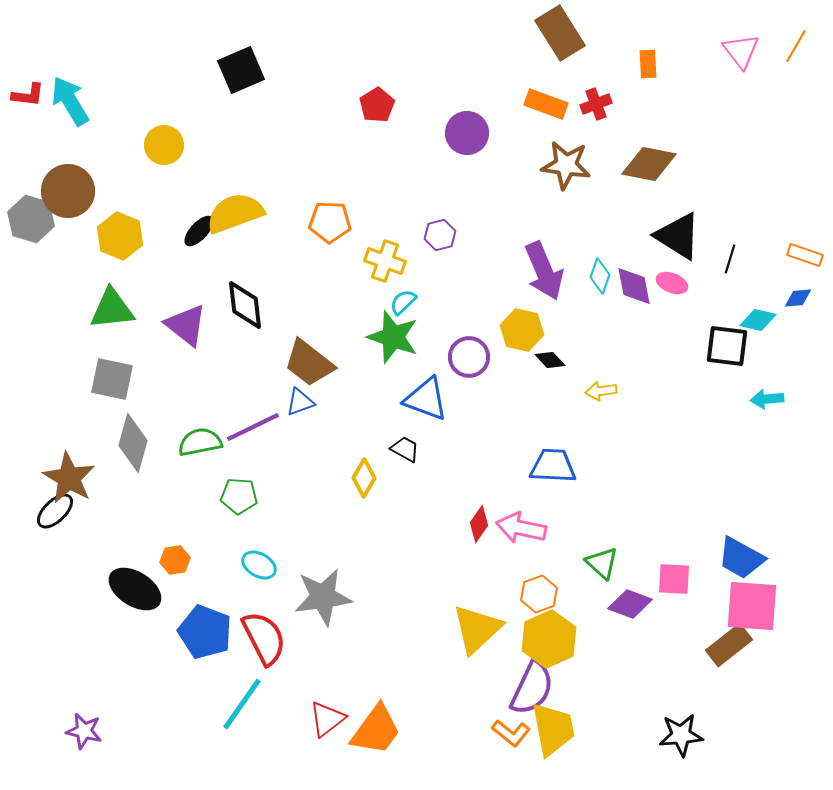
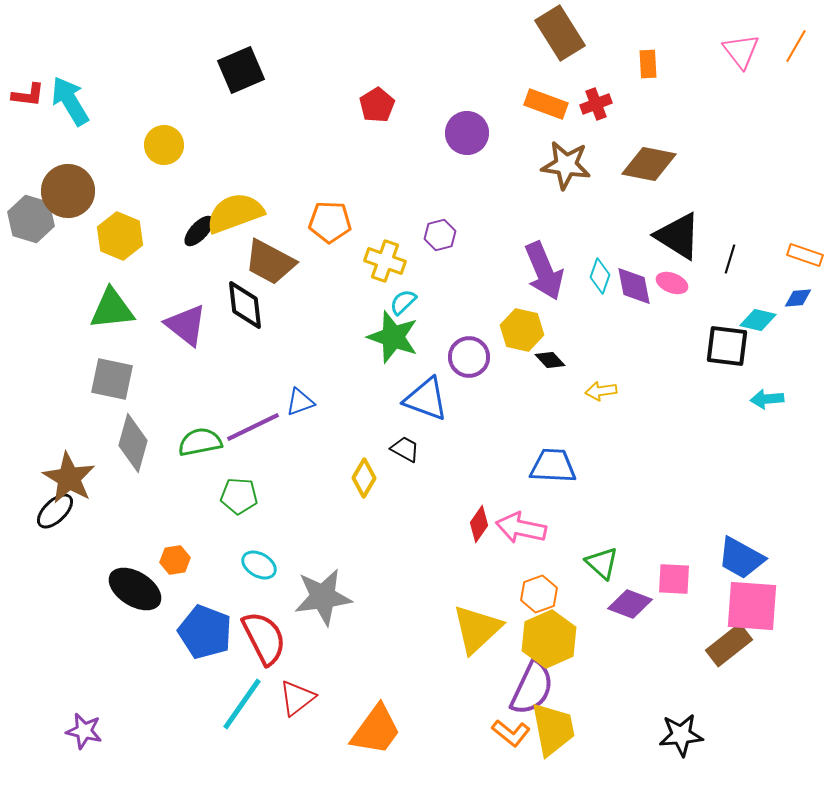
brown trapezoid at (309, 363): moved 39 px left, 101 px up; rotated 10 degrees counterclockwise
red triangle at (327, 719): moved 30 px left, 21 px up
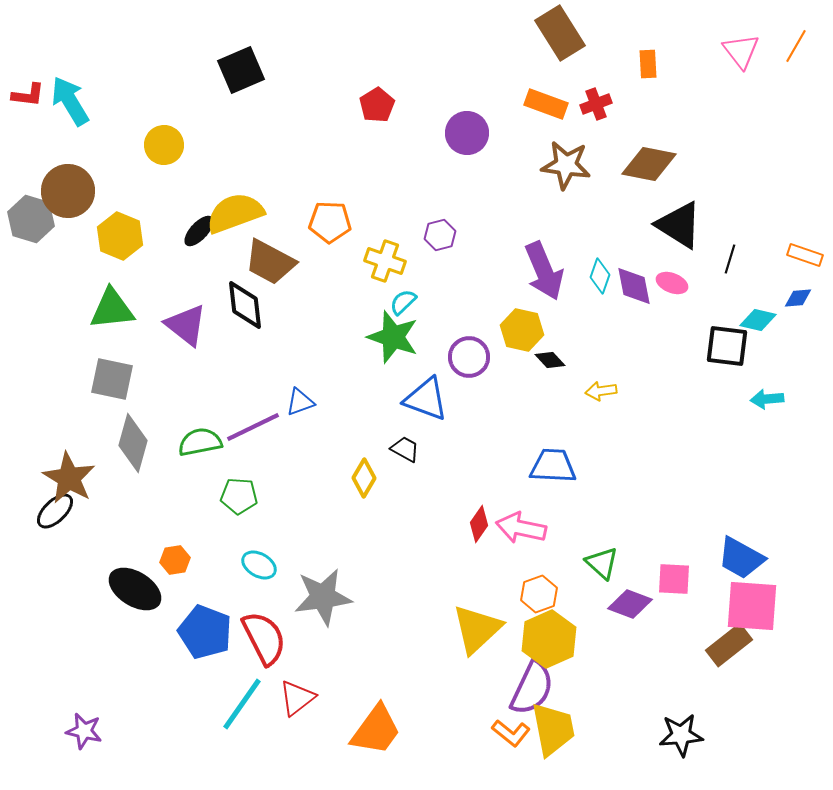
black triangle at (678, 236): moved 1 px right, 11 px up
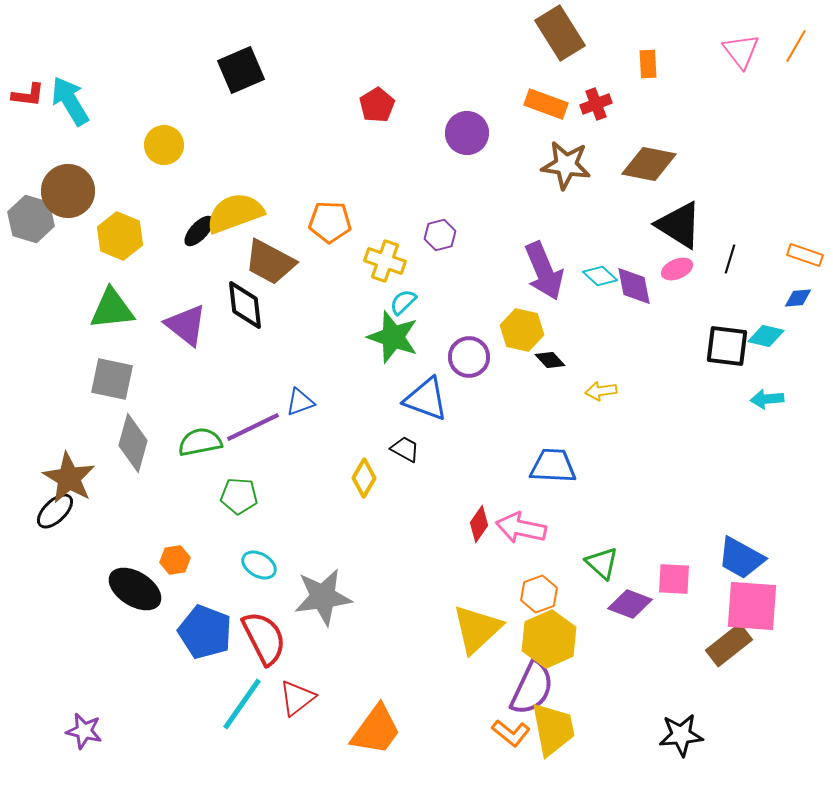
cyan diamond at (600, 276): rotated 68 degrees counterclockwise
pink ellipse at (672, 283): moved 5 px right, 14 px up; rotated 44 degrees counterclockwise
cyan diamond at (758, 320): moved 8 px right, 16 px down
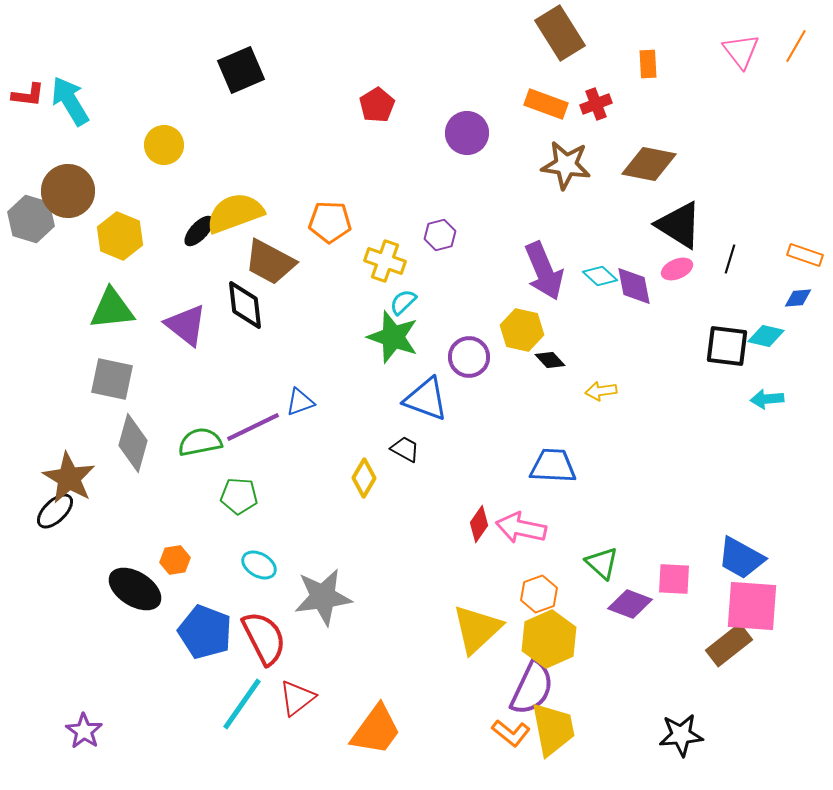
purple star at (84, 731): rotated 21 degrees clockwise
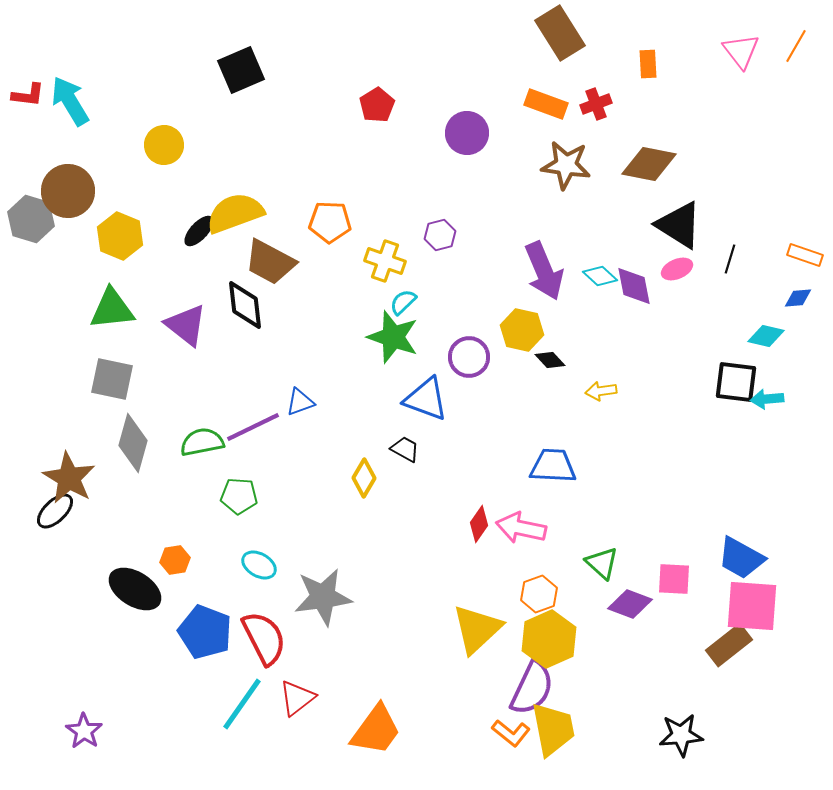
black square at (727, 346): moved 9 px right, 36 px down
green semicircle at (200, 442): moved 2 px right
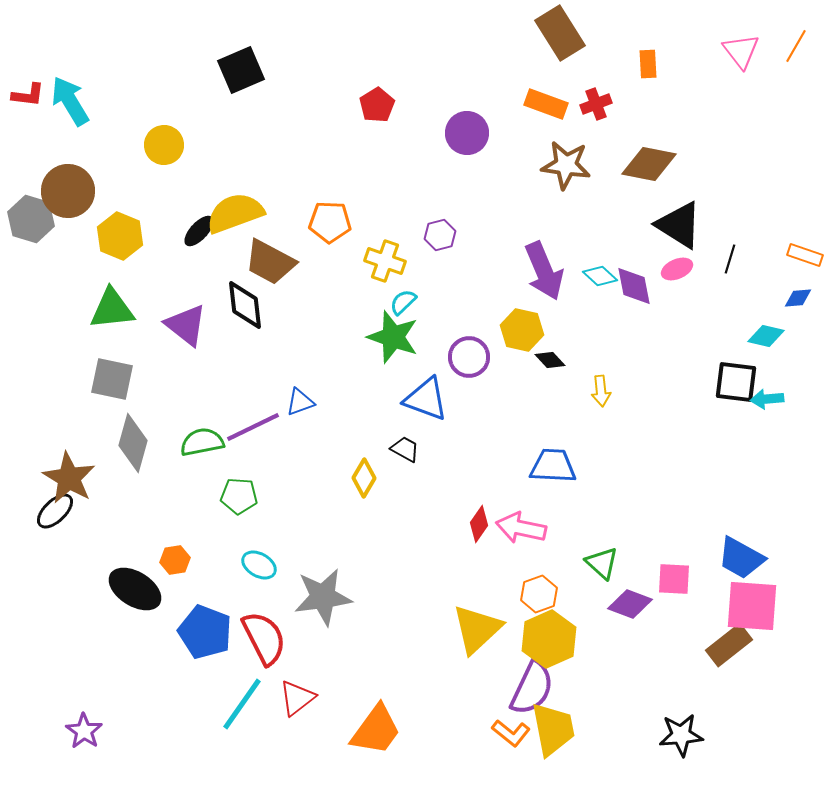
yellow arrow at (601, 391): rotated 88 degrees counterclockwise
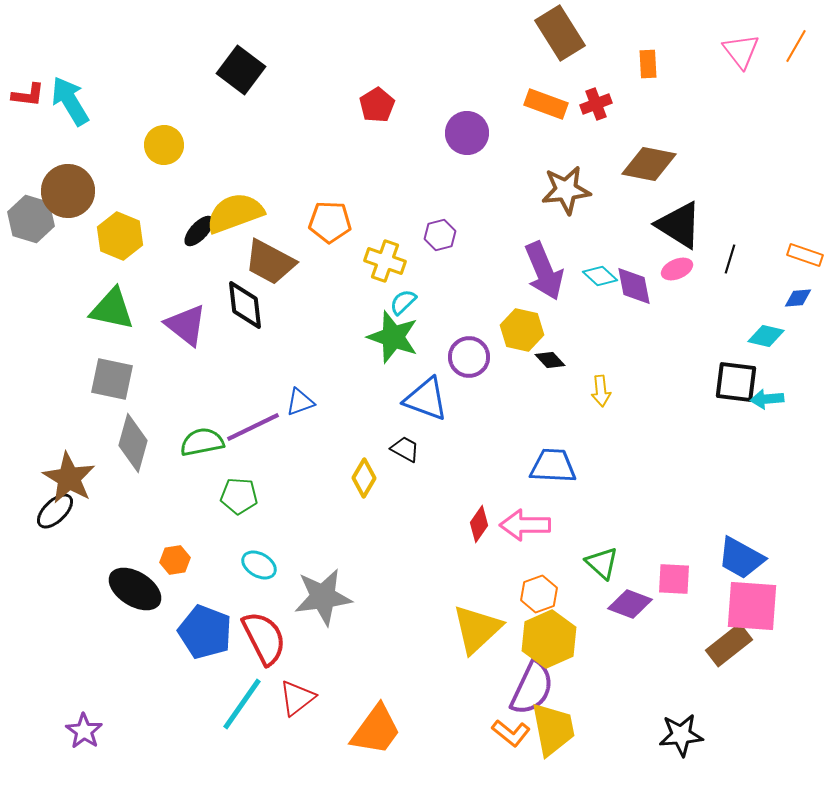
black square at (241, 70): rotated 30 degrees counterclockwise
brown star at (566, 165): moved 25 px down; rotated 15 degrees counterclockwise
green triangle at (112, 309): rotated 18 degrees clockwise
pink arrow at (521, 528): moved 4 px right, 3 px up; rotated 12 degrees counterclockwise
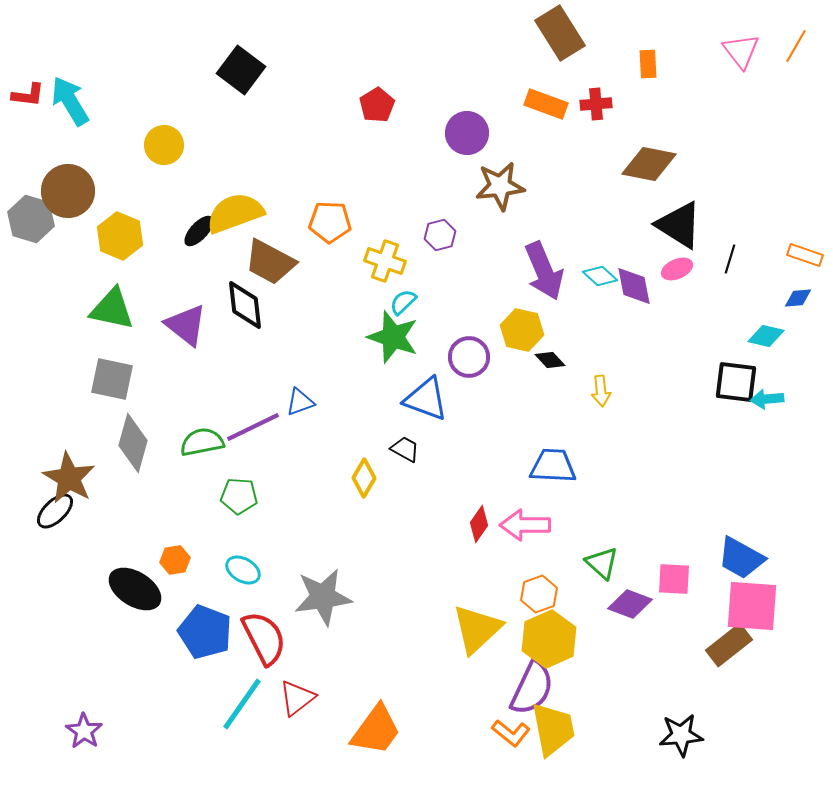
red cross at (596, 104): rotated 16 degrees clockwise
brown star at (566, 190): moved 66 px left, 4 px up
cyan ellipse at (259, 565): moved 16 px left, 5 px down
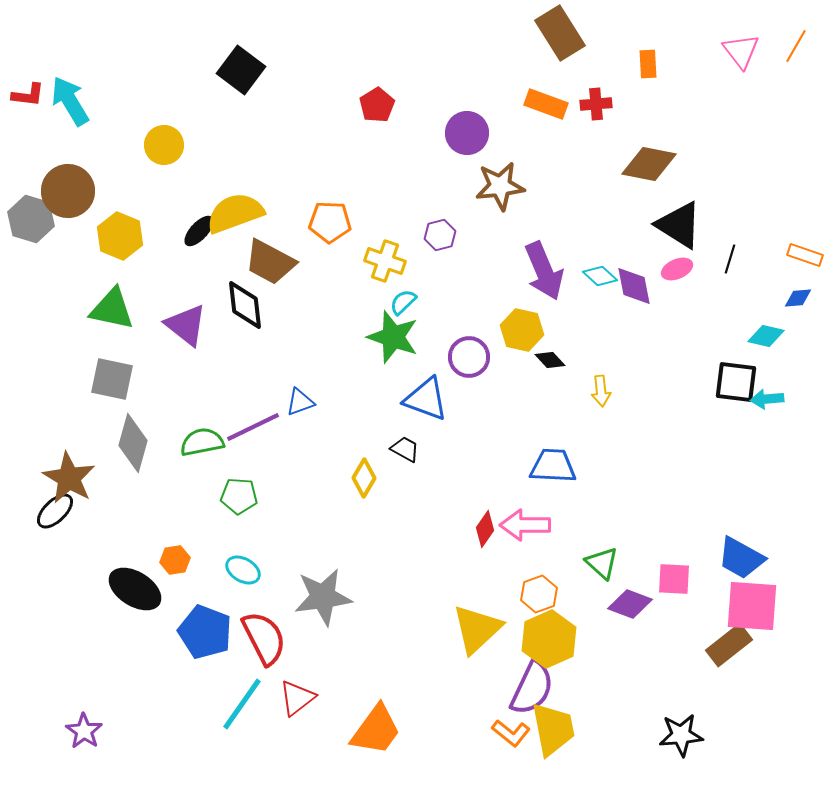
red diamond at (479, 524): moved 6 px right, 5 px down
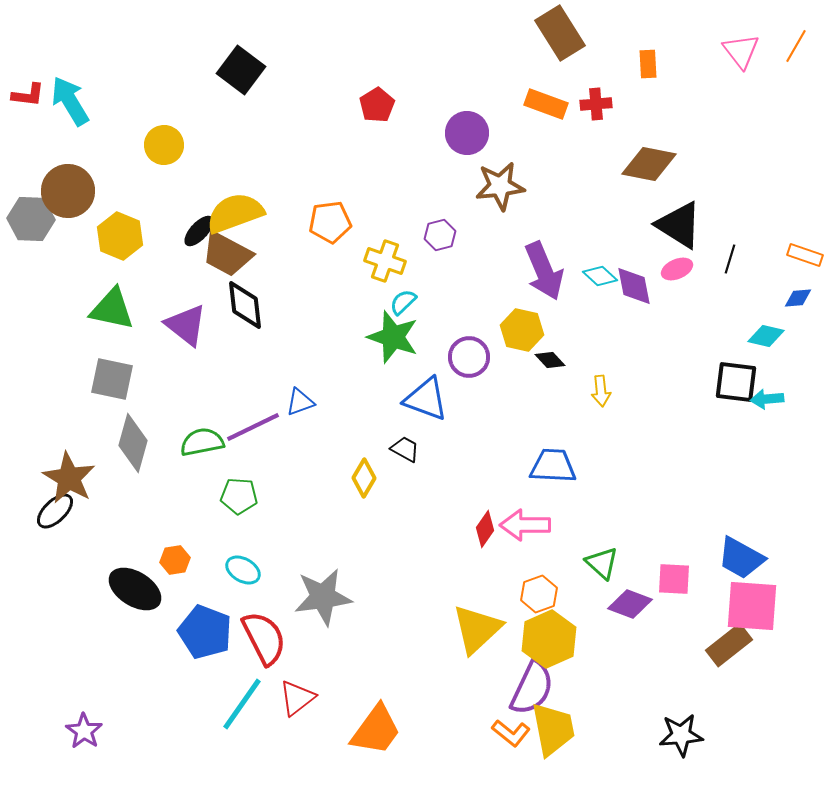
gray hexagon at (31, 219): rotated 15 degrees counterclockwise
orange pentagon at (330, 222): rotated 9 degrees counterclockwise
brown trapezoid at (270, 262): moved 43 px left, 8 px up
